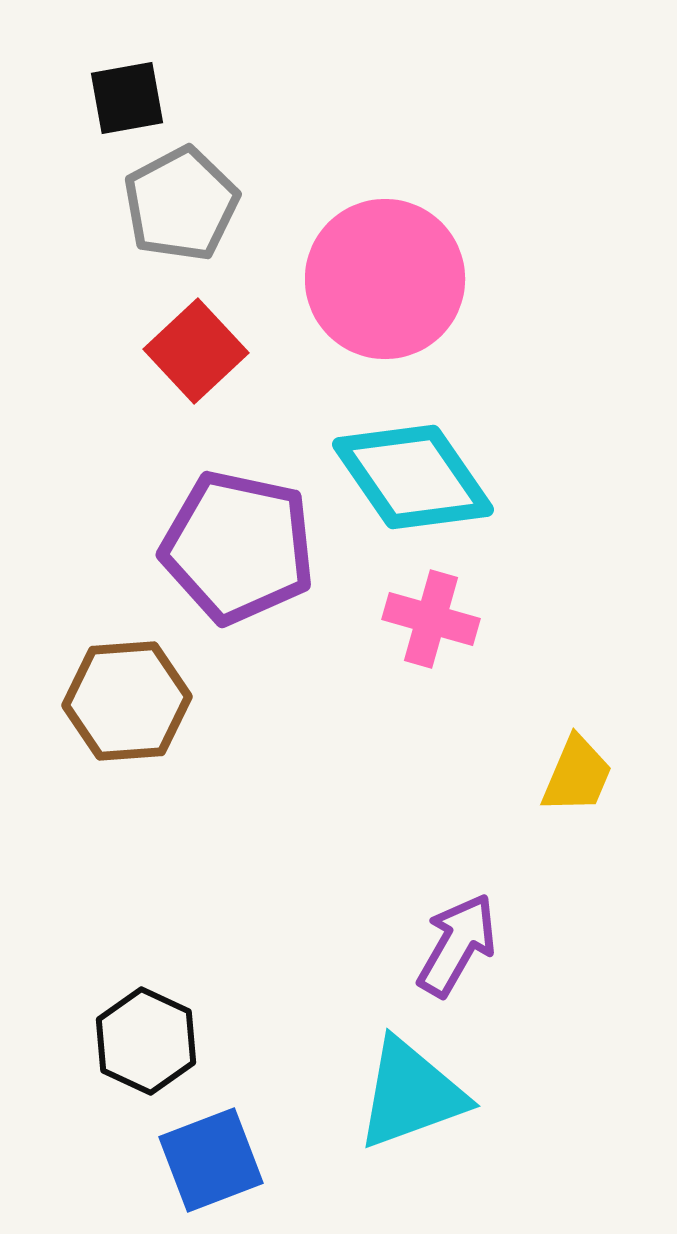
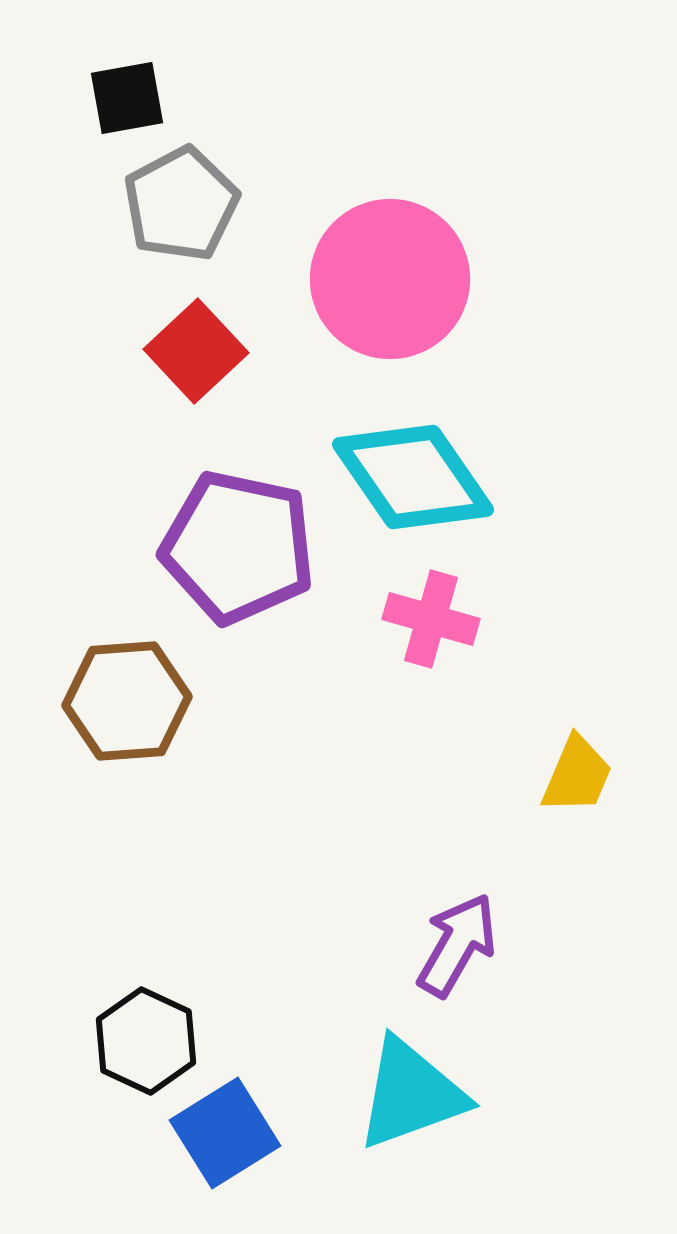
pink circle: moved 5 px right
blue square: moved 14 px right, 27 px up; rotated 11 degrees counterclockwise
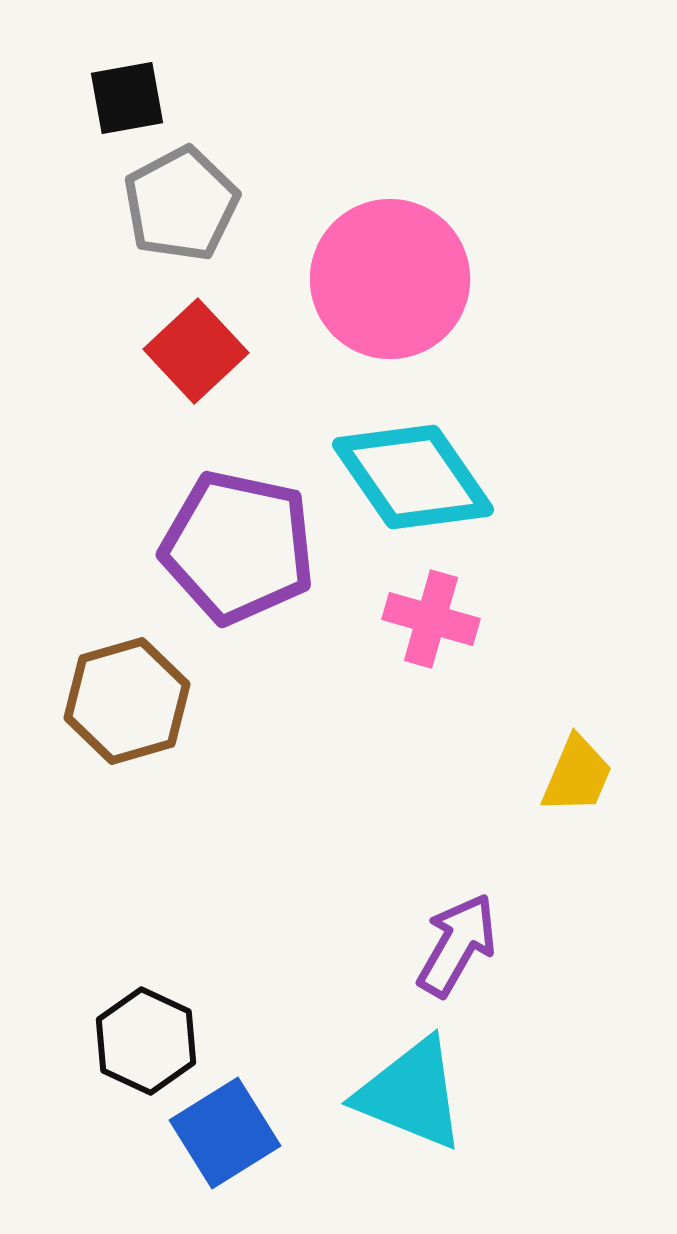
brown hexagon: rotated 12 degrees counterclockwise
cyan triangle: rotated 42 degrees clockwise
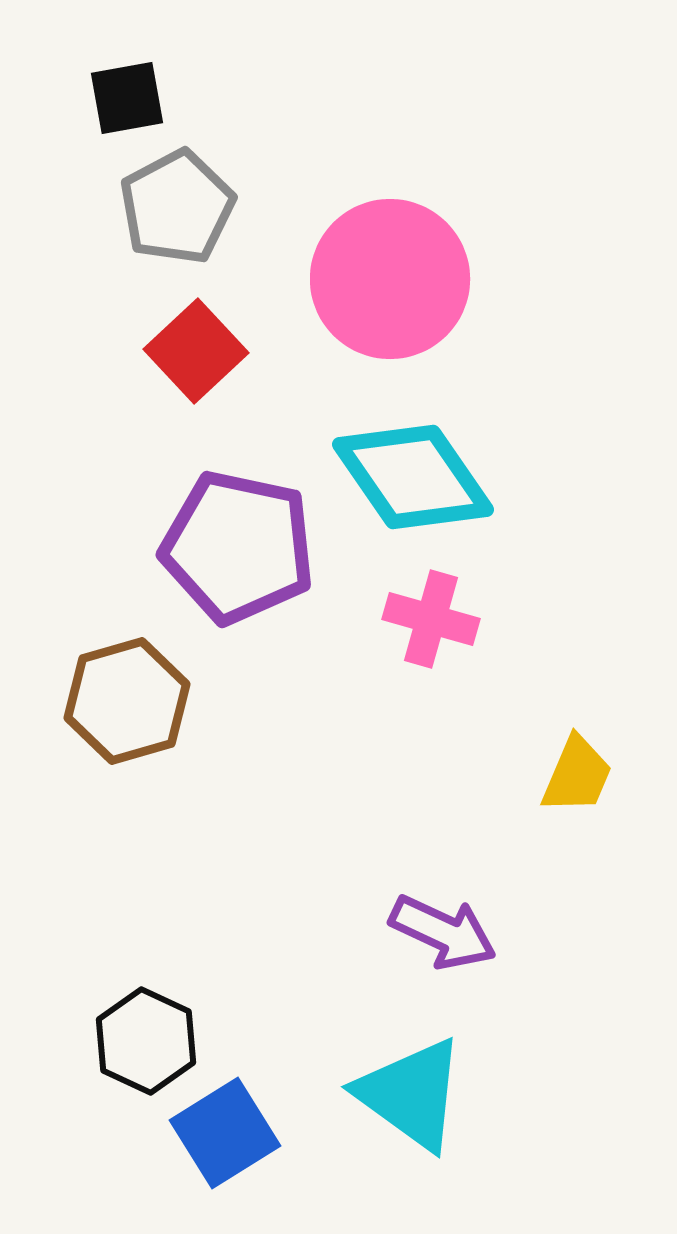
gray pentagon: moved 4 px left, 3 px down
purple arrow: moved 14 px left, 13 px up; rotated 85 degrees clockwise
cyan triangle: rotated 14 degrees clockwise
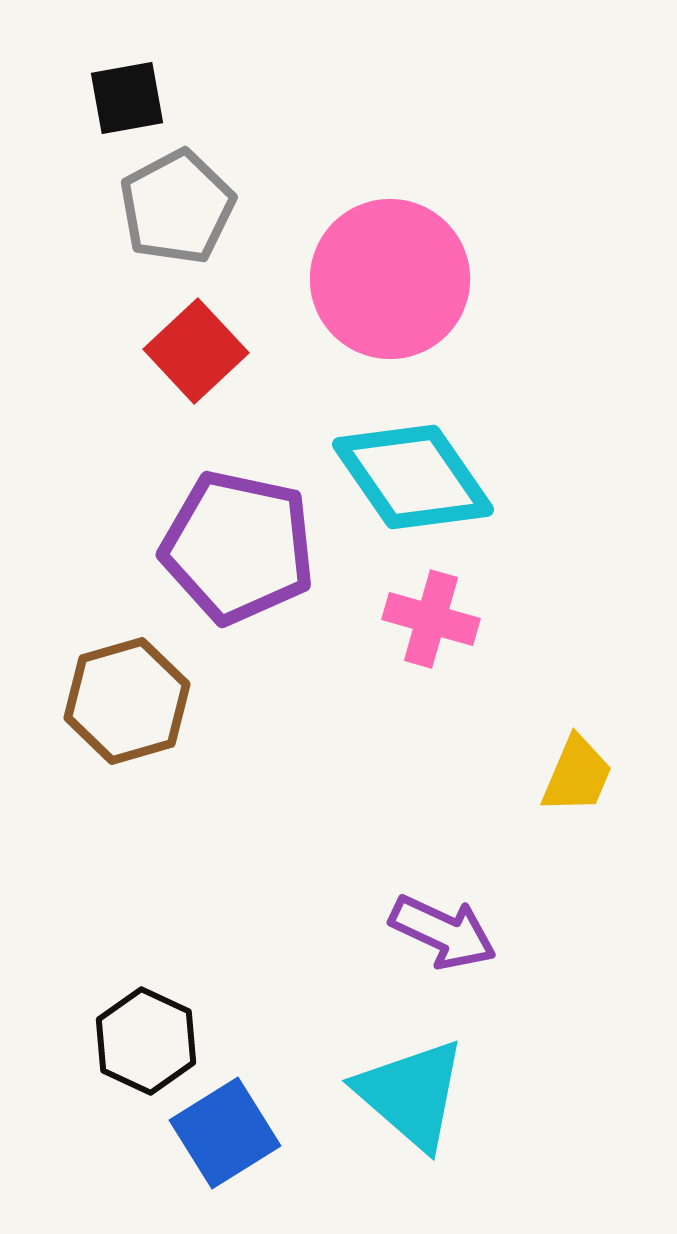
cyan triangle: rotated 5 degrees clockwise
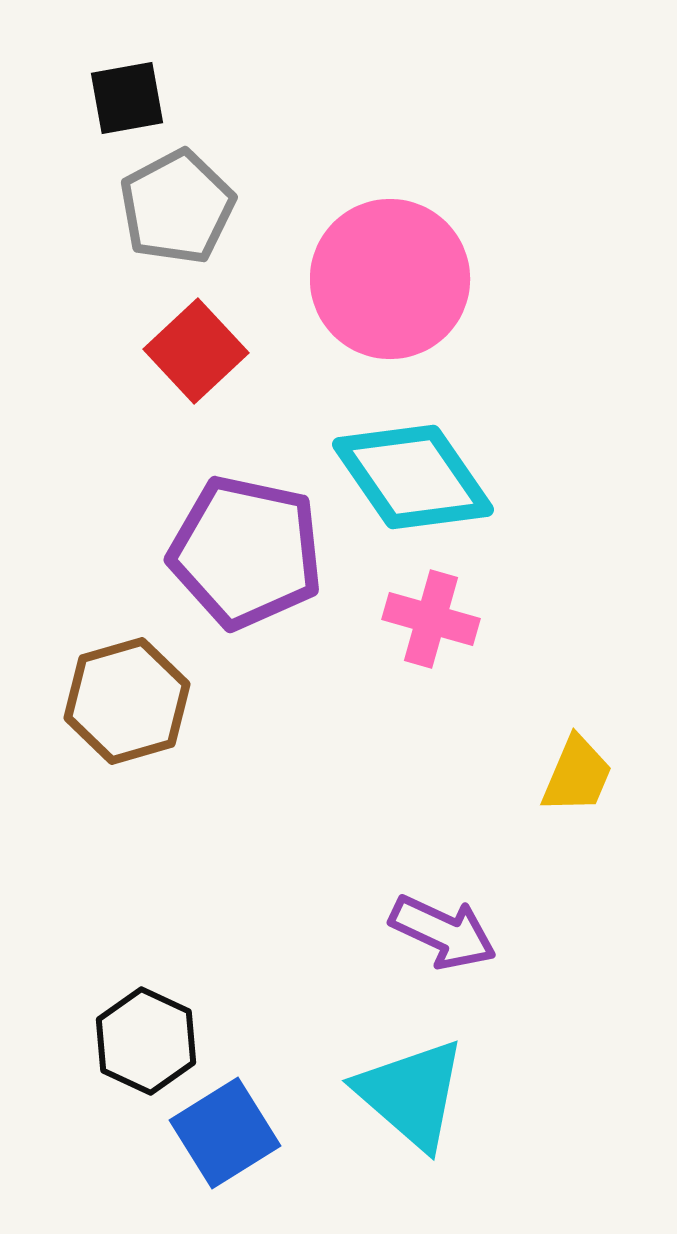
purple pentagon: moved 8 px right, 5 px down
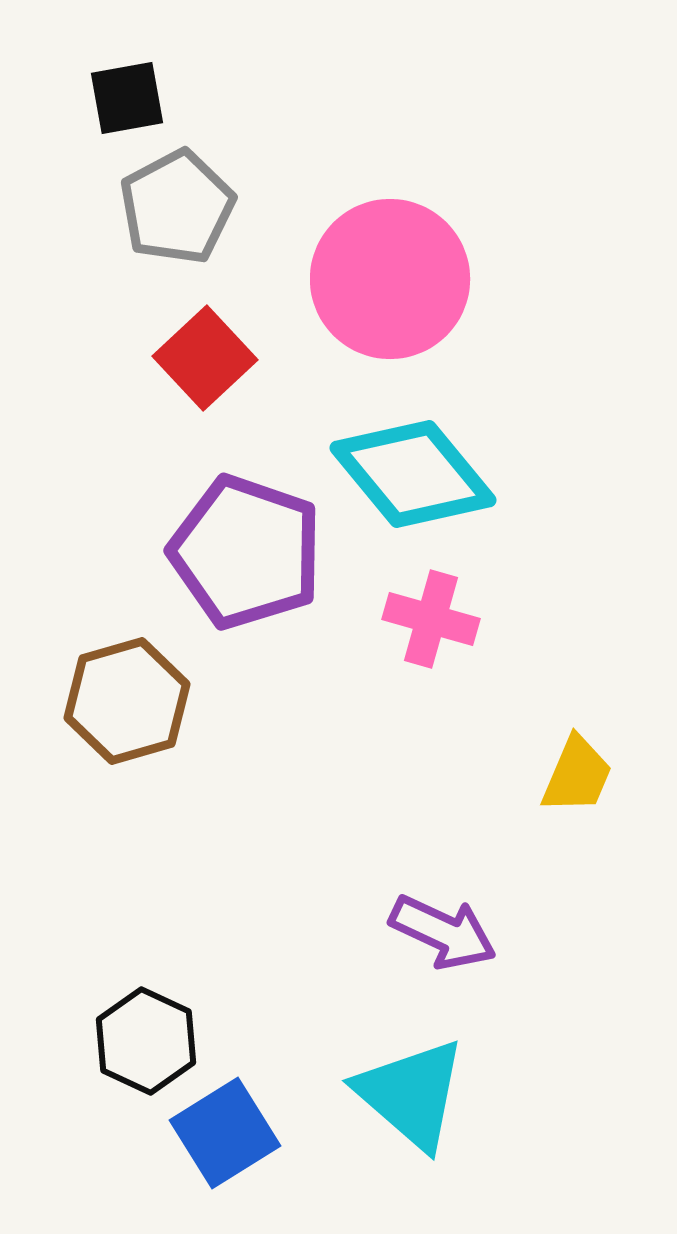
red square: moved 9 px right, 7 px down
cyan diamond: moved 3 px up; rotated 5 degrees counterclockwise
purple pentagon: rotated 7 degrees clockwise
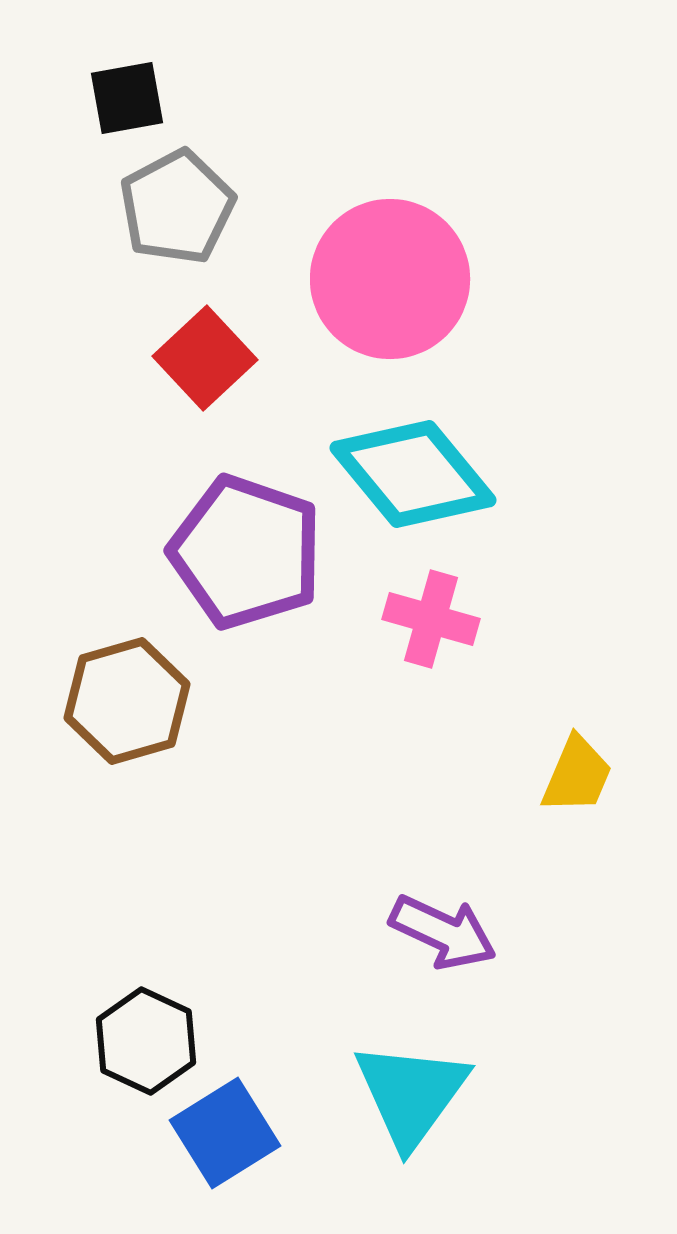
cyan triangle: rotated 25 degrees clockwise
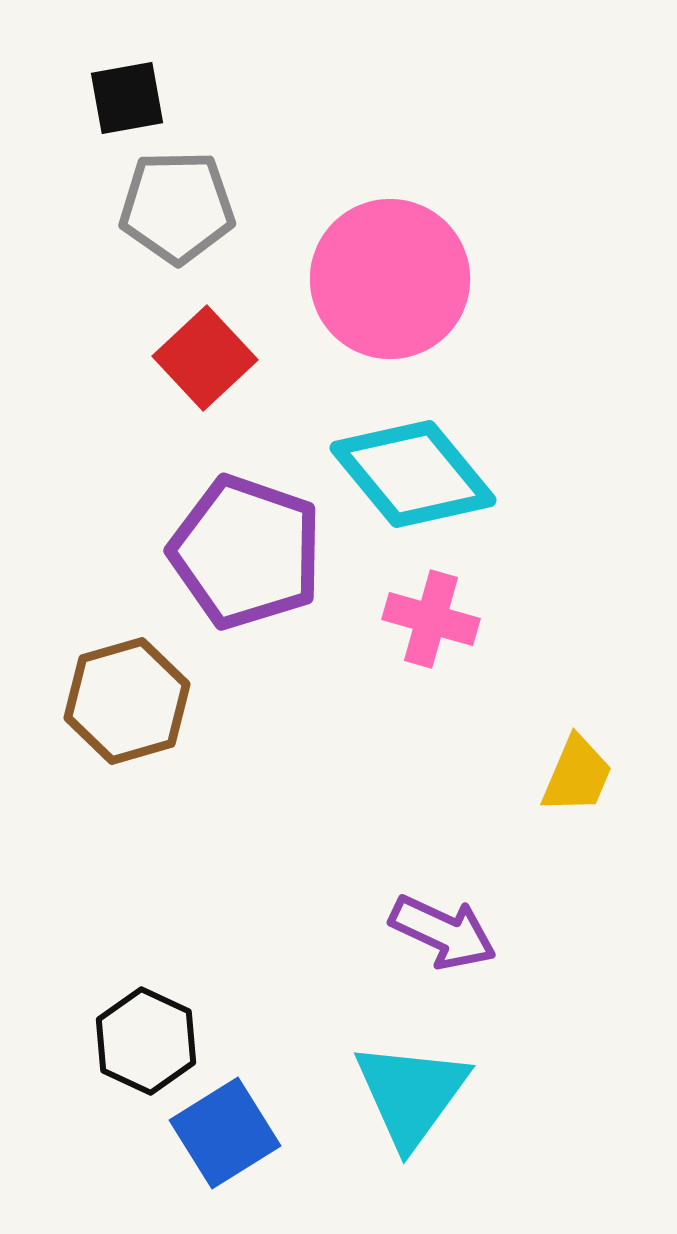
gray pentagon: rotated 27 degrees clockwise
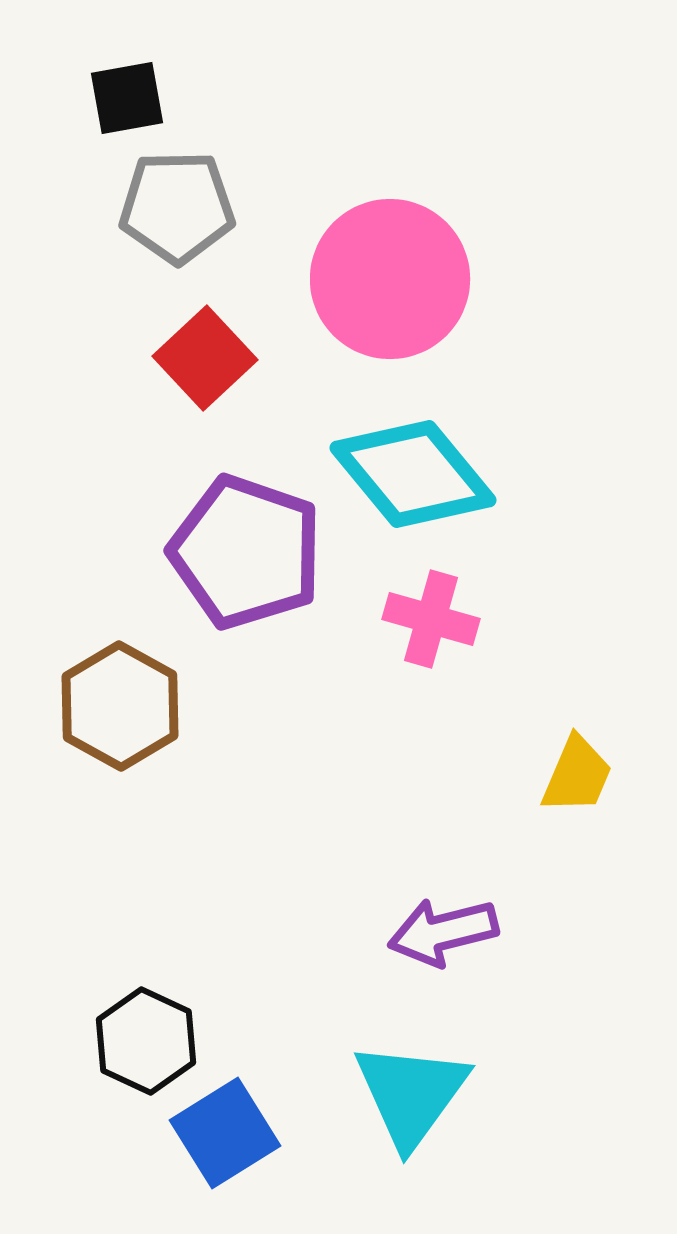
brown hexagon: moved 7 px left, 5 px down; rotated 15 degrees counterclockwise
purple arrow: rotated 141 degrees clockwise
